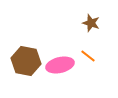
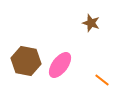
orange line: moved 14 px right, 24 px down
pink ellipse: rotated 40 degrees counterclockwise
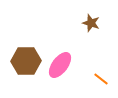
brown hexagon: rotated 12 degrees counterclockwise
orange line: moved 1 px left, 1 px up
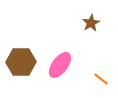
brown star: rotated 24 degrees clockwise
brown hexagon: moved 5 px left, 1 px down
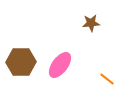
brown star: rotated 24 degrees clockwise
orange line: moved 6 px right
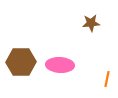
pink ellipse: rotated 56 degrees clockwise
orange line: rotated 63 degrees clockwise
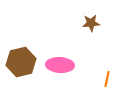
brown hexagon: rotated 12 degrees counterclockwise
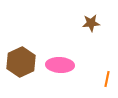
brown hexagon: rotated 12 degrees counterclockwise
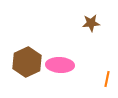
brown hexagon: moved 6 px right
